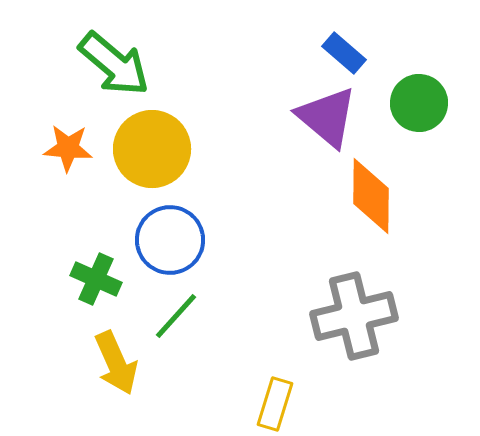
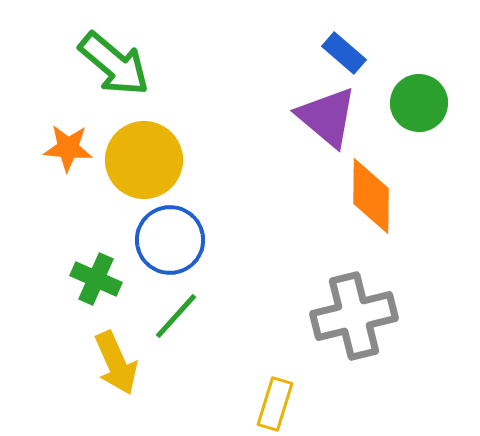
yellow circle: moved 8 px left, 11 px down
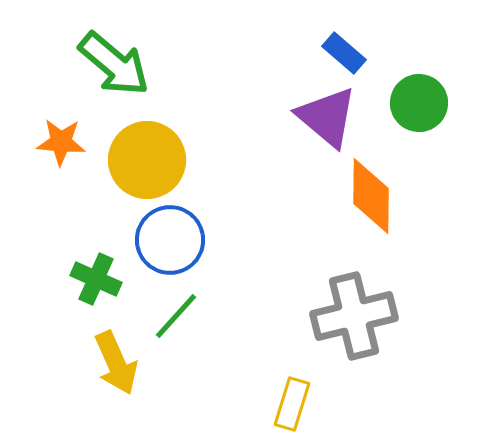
orange star: moved 7 px left, 6 px up
yellow circle: moved 3 px right
yellow rectangle: moved 17 px right
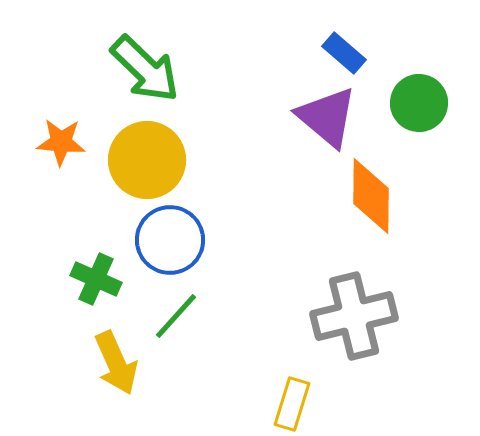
green arrow: moved 31 px right, 5 px down; rotated 4 degrees clockwise
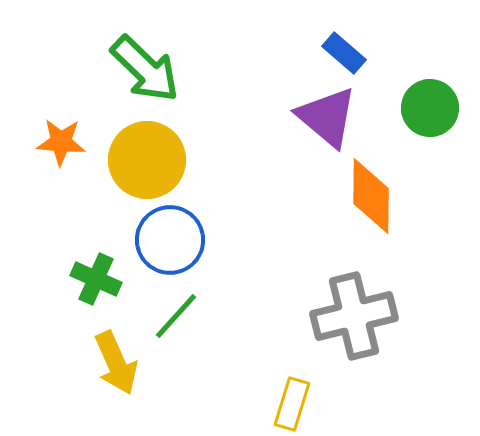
green circle: moved 11 px right, 5 px down
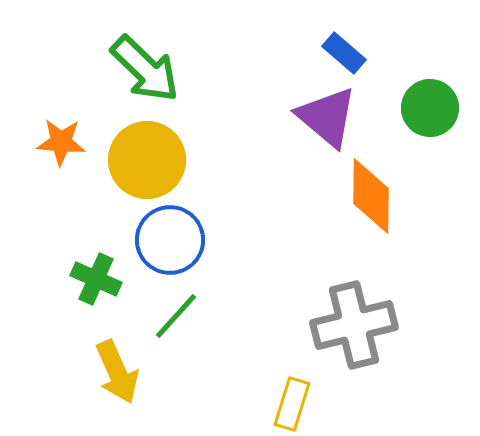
gray cross: moved 9 px down
yellow arrow: moved 1 px right, 9 px down
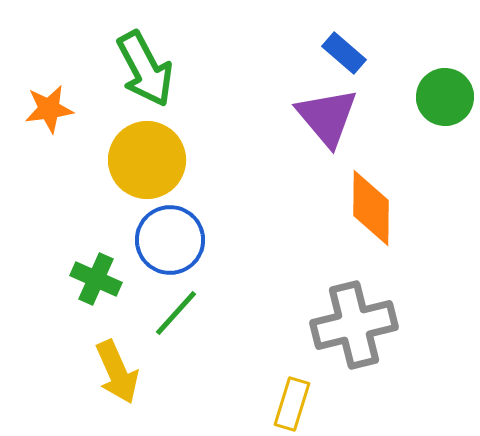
green arrow: rotated 18 degrees clockwise
green circle: moved 15 px right, 11 px up
purple triangle: rotated 10 degrees clockwise
orange star: moved 12 px left, 33 px up; rotated 12 degrees counterclockwise
orange diamond: moved 12 px down
green line: moved 3 px up
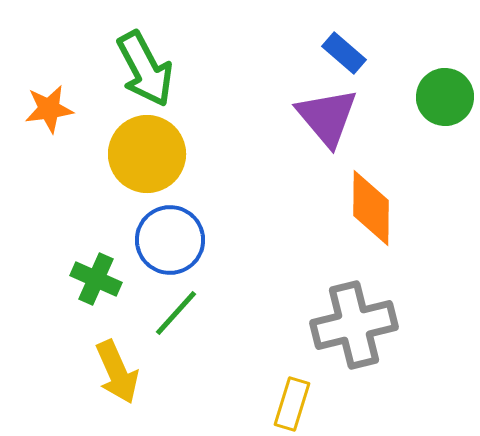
yellow circle: moved 6 px up
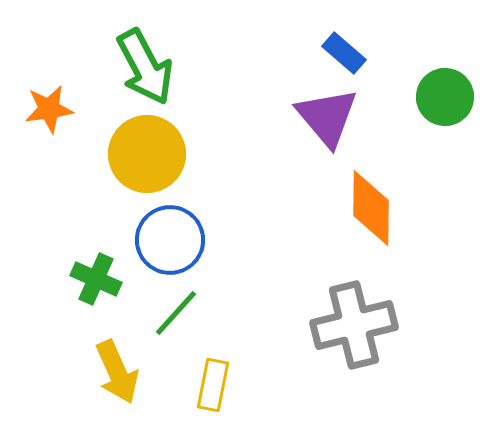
green arrow: moved 2 px up
yellow rectangle: moved 79 px left, 19 px up; rotated 6 degrees counterclockwise
